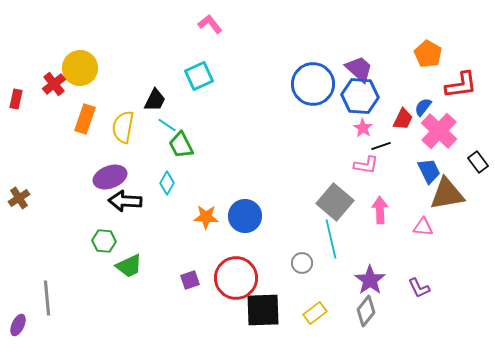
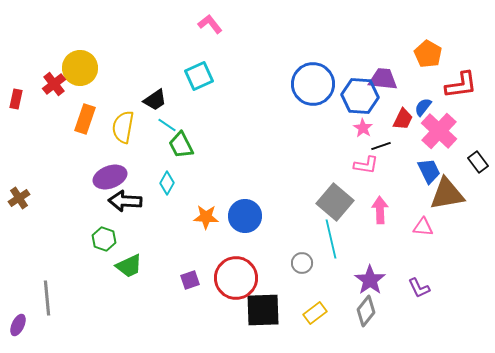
purple trapezoid at (359, 69): moved 24 px right, 10 px down; rotated 36 degrees counterclockwise
black trapezoid at (155, 100): rotated 30 degrees clockwise
green hexagon at (104, 241): moved 2 px up; rotated 15 degrees clockwise
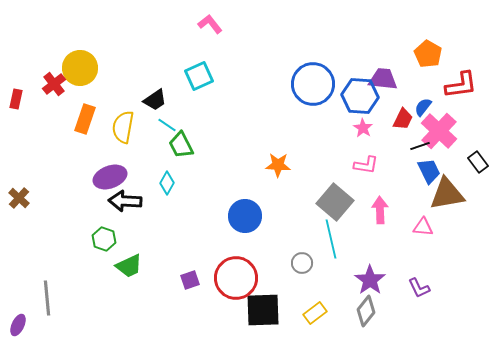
black line at (381, 146): moved 39 px right
brown cross at (19, 198): rotated 15 degrees counterclockwise
orange star at (206, 217): moved 72 px right, 52 px up
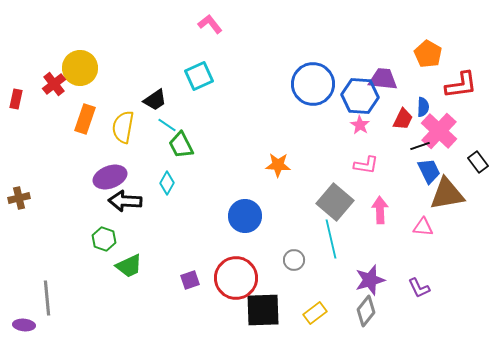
blue semicircle at (423, 107): rotated 144 degrees clockwise
pink star at (363, 128): moved 3 px left, 3 px up
brown cross at (19, 198): rotated 35 degrees clockwise
gray circle at (302, 263): moved 8 px left, 3 px up
purple star at (370, 280): rotated 20 degrees clockwise
purple ellipse at (18, 325): moved 6 px right; rotated 70 degrees clockwise
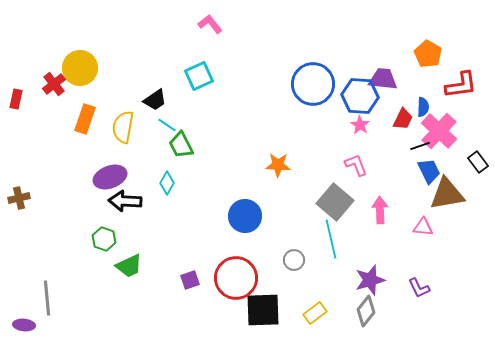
pink L-shape at (366, 165): moved 10 px left; rotated 120 degrees counterclockwise
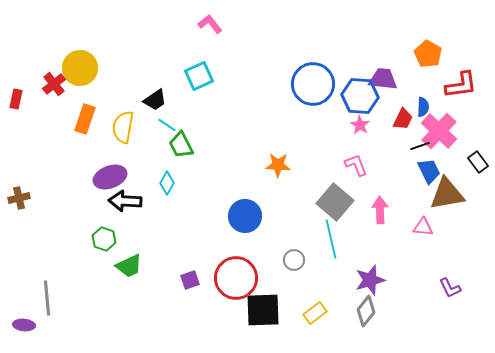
purple L-shape at (419, 288): moved 31 px right
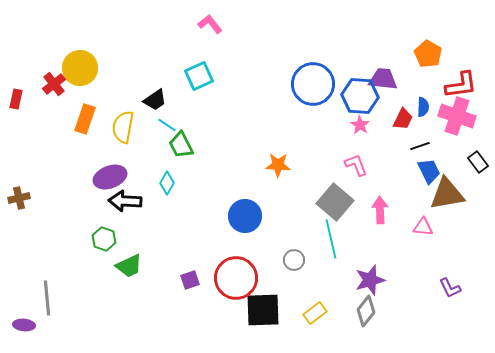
pink cross at (439, 131): moved 18 px right, 15 px up; rotated 24 degrees counterclockwise
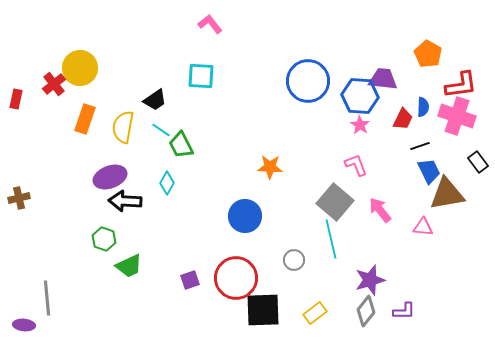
cyan square at (199, 76): moved 2 px right; rotated 28 degrees clockwise
blue circle at (313, 84): moved 5 px left, 3 px up
cyan line at (167, 125): moved 6 px left, 5 px down
orange star at (278, 165): moved 8 px left, 2 px down
pink arrow at (380, 210): rotated 36 degrees counterclockwise
purple L-shape at (450, 288): moved 46 px left, 23 px down; rotated 65 degrees counterclockwise
